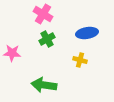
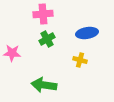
pink cross: rotated 36 degrees counterclockwise
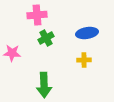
pink cross: moved 6 px left, 1 px down
green cross: moved 1 px left, 1 px up
yellow cross: moved 4 px right; rotated 16 degrees counterclockwise
green arrow: rotated 100 degrees counterclockwise
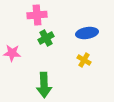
yellow cross: rotated 32 degrees clockwise
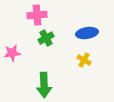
pink star: rotated 12 degrees counterclockwise
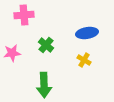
pink cross: moved 13 px left
green cross: moved 7 px down; rotated 21 degrees counterclockwise
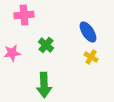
blue ellipse: moved 1 px right, 1 px up; rotated 65 degrees clockwise
yellow cross: moved 7 px right, 3 px up
